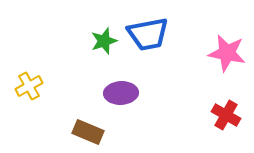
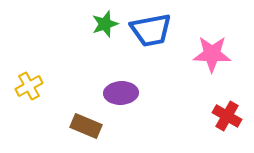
blue trapezoid: moved 3 px right, 4 px up
green star: moved 1 px right, 17 px up
pink star: moved 15 px left, 1 px down; rotated 9 degrees counterclockwise
red cross: moved 1 px right, 1 px down
brown rectangle: moved 2 px left, 6 px up
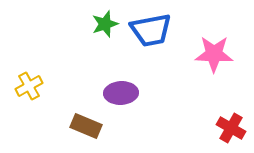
pink star: moved 2 px right
red cross: moved 4 px right, 12 px down
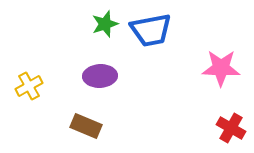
pink star: moved 7 px right, 14 px down
purple ellipse: moved 21 px left, 17 px up
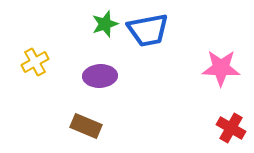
blue trapezoid: moved 3 px left
yellow cross: moved 6 px right, 24 px up
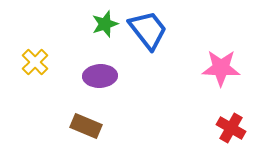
blue trapezoid: rotated 117 degrees counterclockwise
yellow cross: rotated 16 degrees counterclockwise
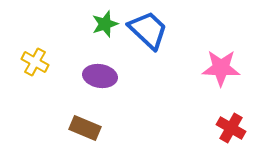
blue trapezoid: rotated 9 degrees counterclockwise
yellow cross: rotated 16 degrees counterclockwise
purple ellipse: rotated 12 degrees clockwise
brown rectangle: moved 1 px left, 2 px down
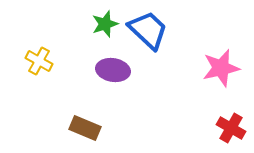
yellow cross: moved 4 px right, 1 px up
pink star: rotated 15 degrees counterclockwise
purple ellipse: moved 13 px right, 6 px up
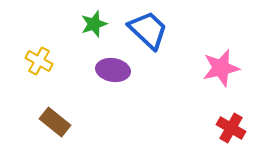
green star: moved 11 px left
brown rectangle: moved 30 px left, 6 px up; rotated 16 degrees clockwise
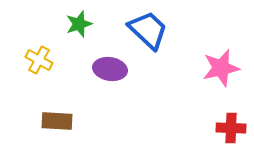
green star: moved 15 px left
yellow cross: moved 1 px up
purple ellipse: moved 3 px left, 1 px up
brown rectangle: moved 2 px right, 1 px up; rotated 36 degrees counterclockwise
red cross: rotated 28 degrees counterclockwise
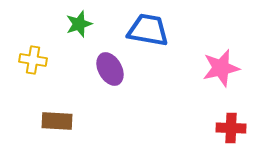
blue trapezoid: rotated 33 degrees counterclockwise
yellow cross: moved 6 px left; rotated 20 degrees counterclockwise
purple ellipse: rotated 52 degrees clockwise
